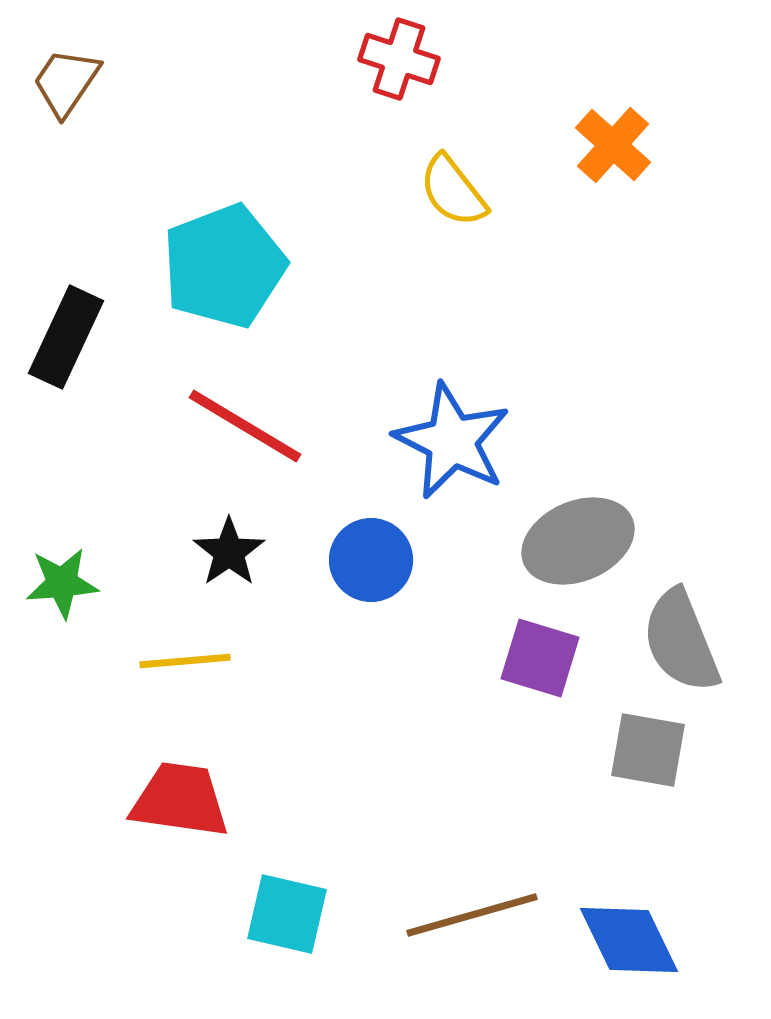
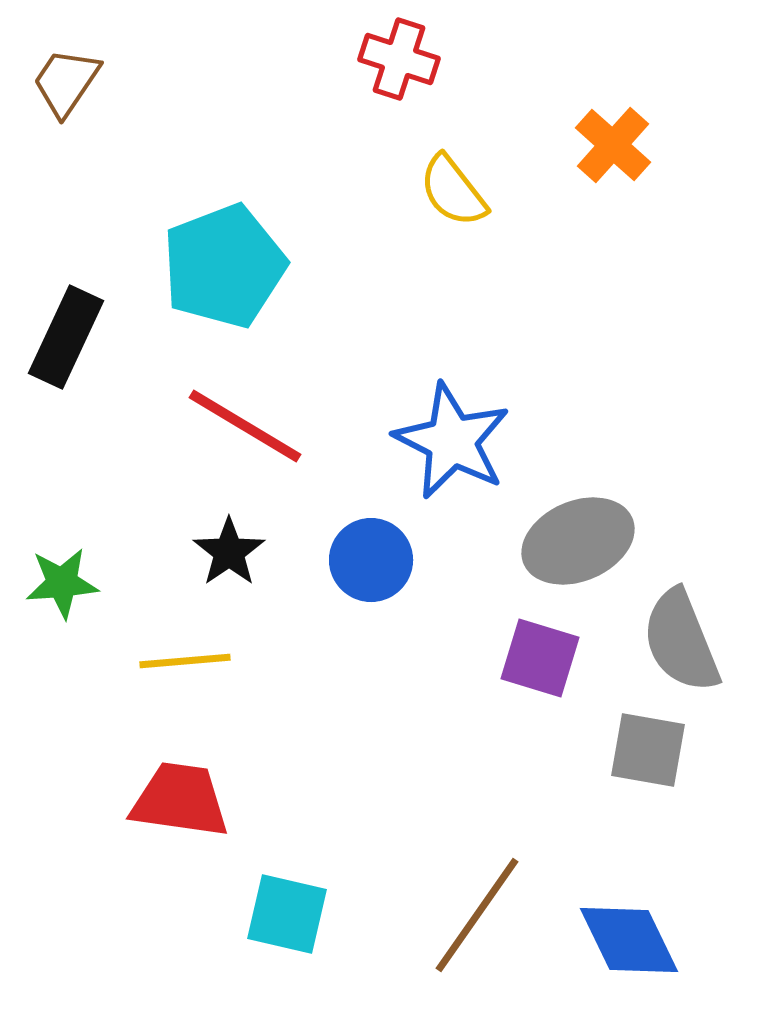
brown line: moved 5 px right; rotated 39 degrees counterclockwise
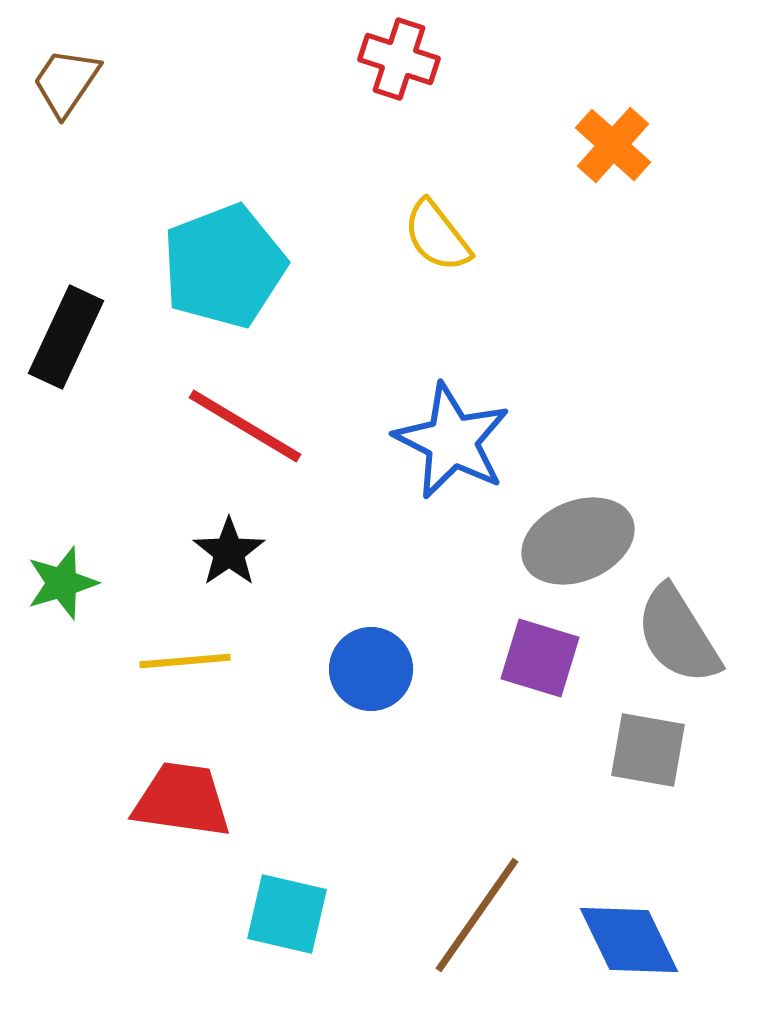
yellow semicircle: moved 16 px left, 45 px down
blue circle: moved 109 px down
green star: rotated 12 degrees counterclockwise
gray semicircle: moved 3 px left, 6 px up; rotated 10 degrees counterclockwise
red trapezoid: moved 2 px right
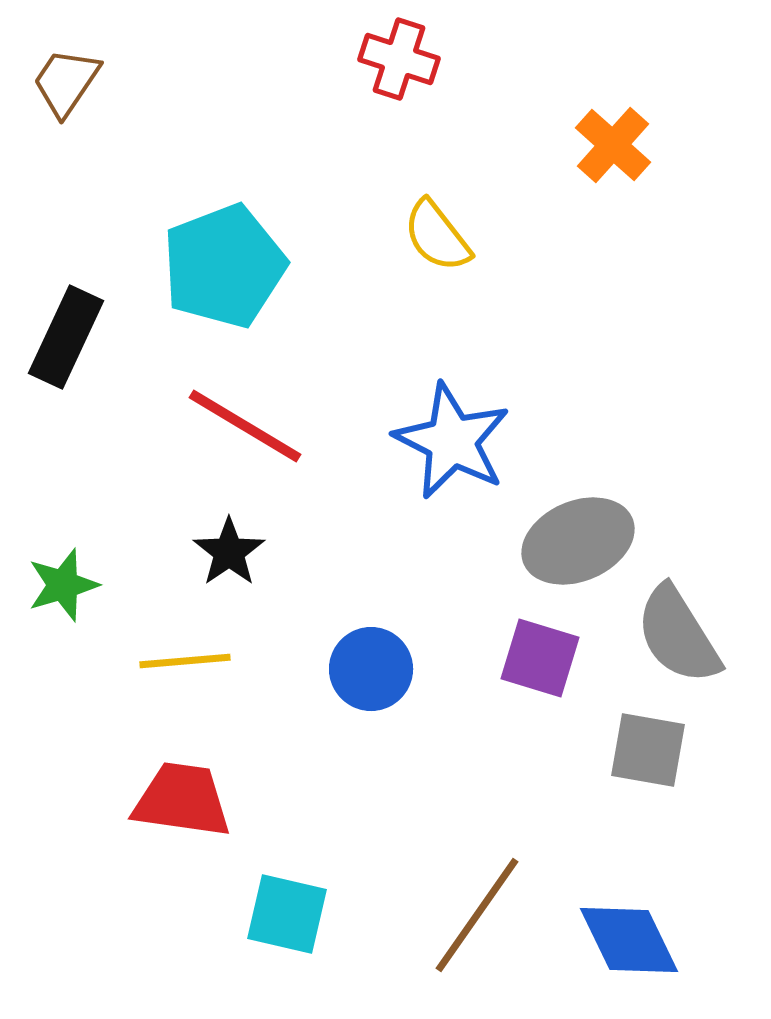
green star: moved 1 px right, 2 px down
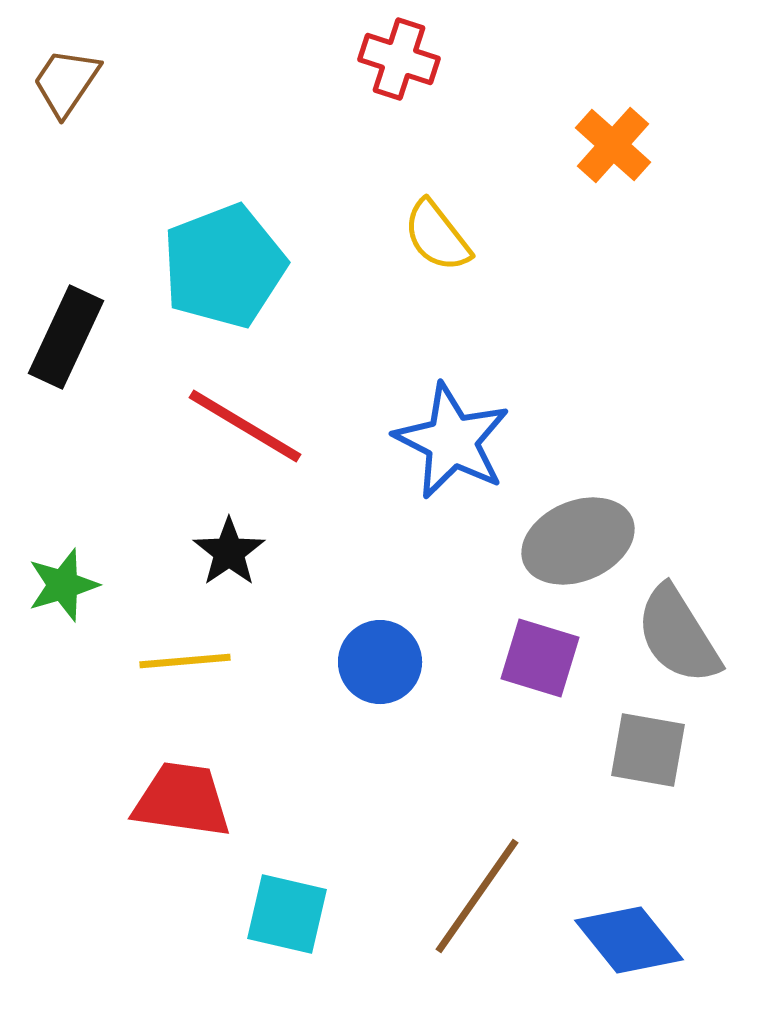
blue circle: moved 9 px right, 7 px up
brown line: moved 19 px up
blue diamond: rotated 13 degrees counterclockwise
